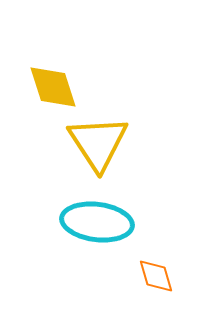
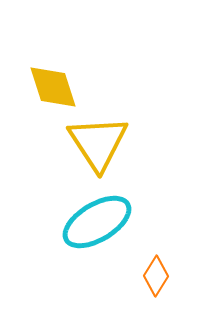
cyan ellipse: rotated 38 degrees counterclockwise
orange diamond: rotated 48 degrees clockwise
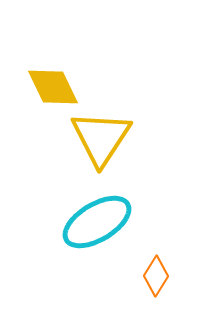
yellow diamond: rotated 8 degrees counterclockwise
yellow triangle: moved 3 px right, 5 px up; rotated 6 degrees clockwise
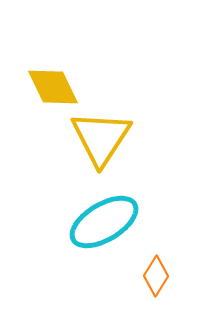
cyan ellipse: moved 7 px right
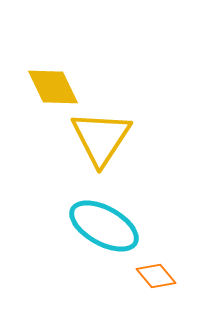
cyan ellipse: moved 4 px down; rotated 60 degrees clockwise
orange diamond: rotated 72 degrees counterclockwise
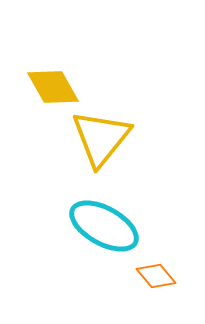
yellow diamond: rotated 4 degrees counterclockwise
yellow triangle: rotated 6 degrees clockwise
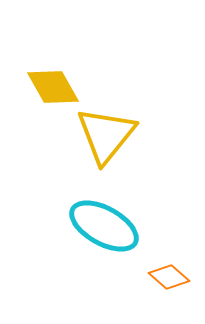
yellow triangle: moved 5 px right, 3 px up
orange diamond: moved 13 px right, 1 px down; rotated 9 degrees counterclockwise
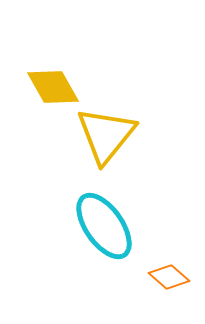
cyan ellipse: rotated 26 degrees clockwise
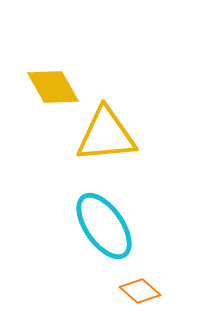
yellow triangle: rotated 46 degrees clockwise
orange diamond: moved 29 px left, 14 px down
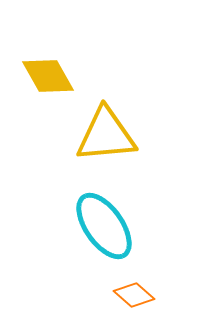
yellow diamond: moved 5 px left, 11 px up
orange diamond: moved 6 px left, 4 px down
